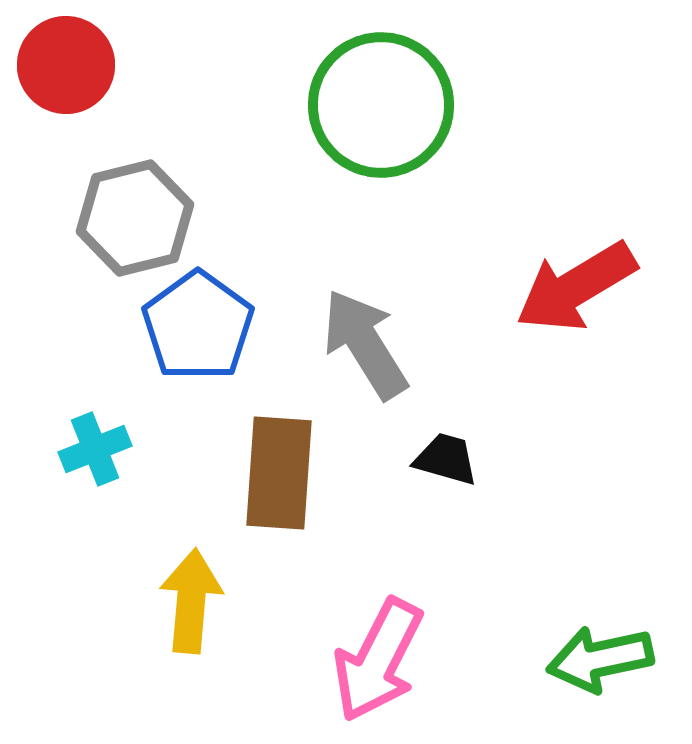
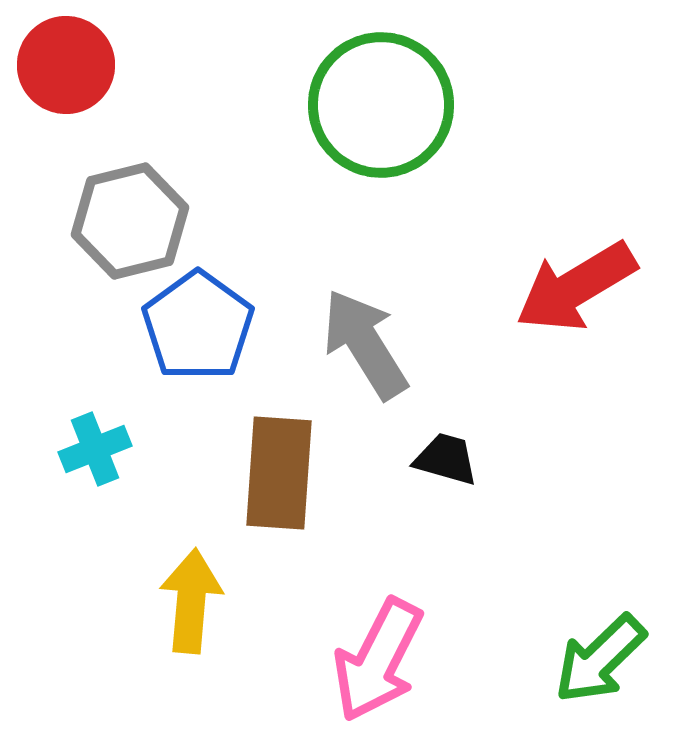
gray hexagon: moved 5 px left, 3 px down
green arrow: rotated 32 degrees counterclockwise
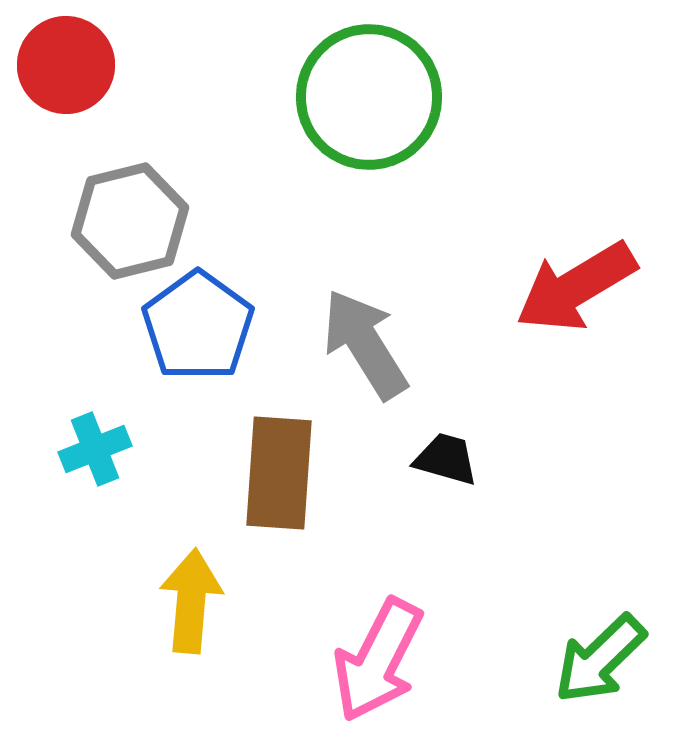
green circle: moved 12 px left, 8 px up
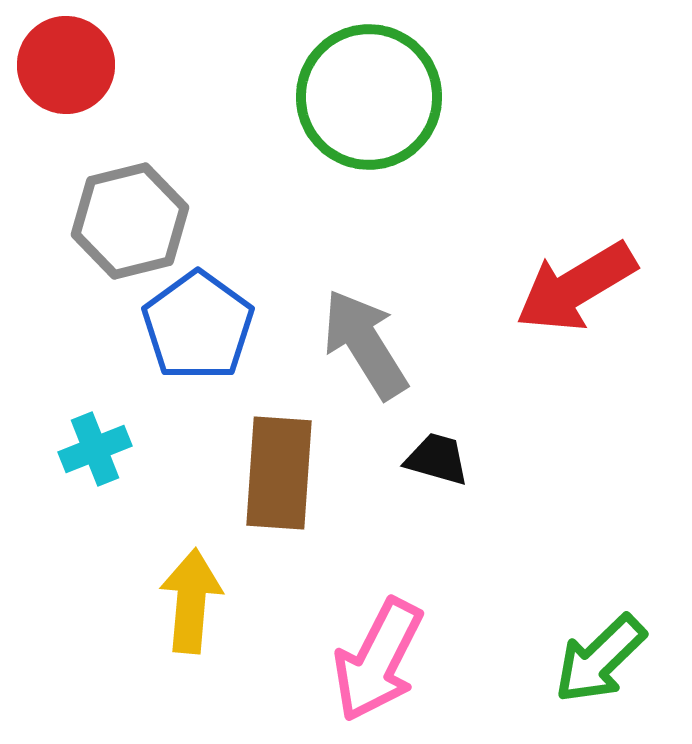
black trapezoid: moved 9 px left
